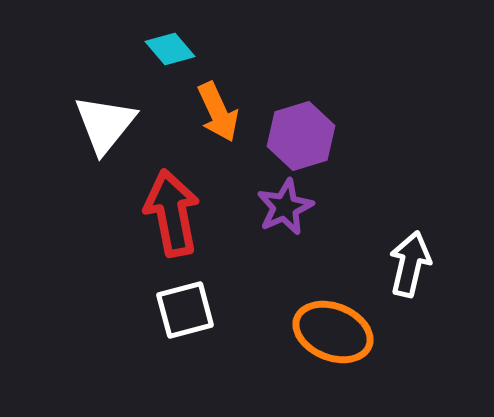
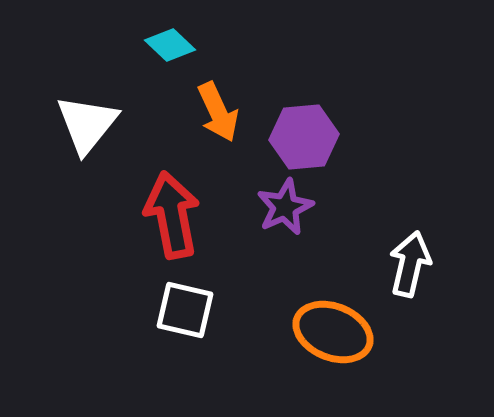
cyan diamond: moved 4 px up; rotated 6 degrees counterclockwise
white triangle: moved 18 px left
purple hexagon: moved 3 px right, 1 px down; rotated 12 degrees clockwise
red arrow: moved 2 px down
white square: rotated 28 degrees clockwise
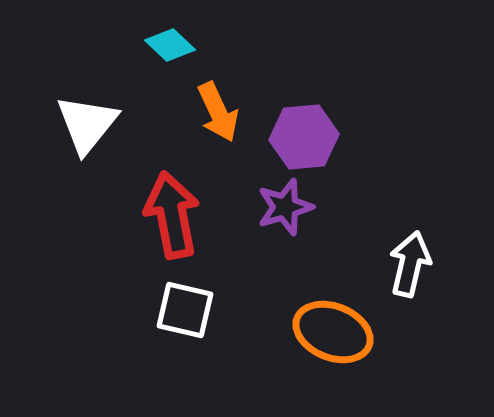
purple star: rotated 8 degrees clockwise
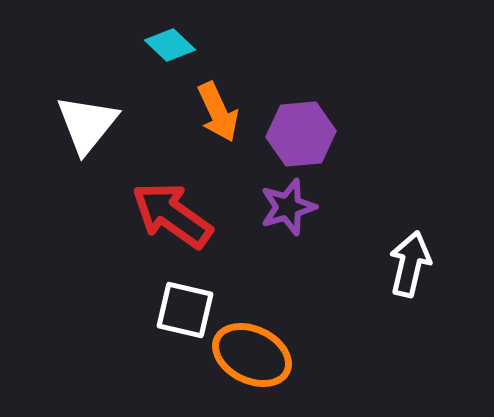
purple hexagon: moved 3 px left, 3 px up
purple star: moved 3 px right
red arrow: rotated 44 degrees counterclockwise
orange ellipse: moved 81 px left, 23 px down; rotated 4 degrees clockwise
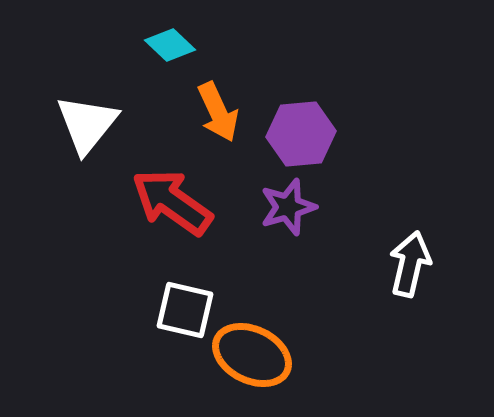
red arrow: moved 13 px up
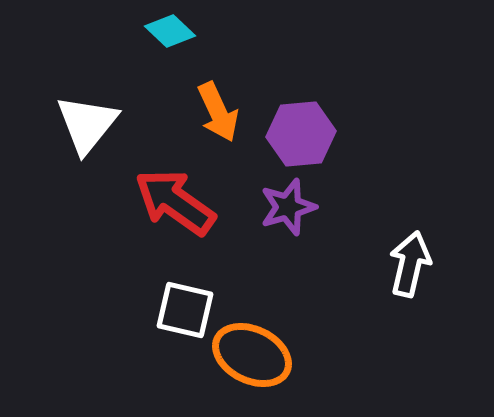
cyan diamond: moved 14 px up
red arrow: moved 3 px right
